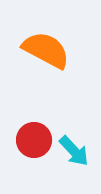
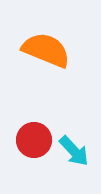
orange semicircle: rotated 6 degrees counterclockwise
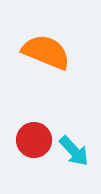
orange semicircle: moved 2 px down
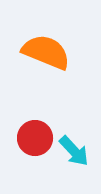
red circle: moved 1 px right, 2 px up
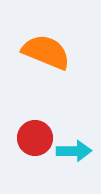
cyan arrow: rotated 48 degrees counterclockwise
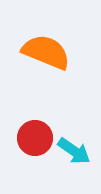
cyan arrow: rotated 36 degrees clockwise
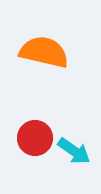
orange semicircle: moved 2 px left; rotated 9 degrees counterclockwise
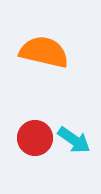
cyan arrow: moved 11 px up
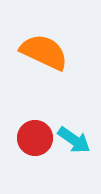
orange semicircle: rotated 12 degrees clockwise
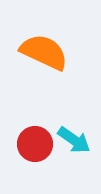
red circle: moved 6 px down
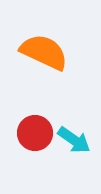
red circle: moved 11 px up
